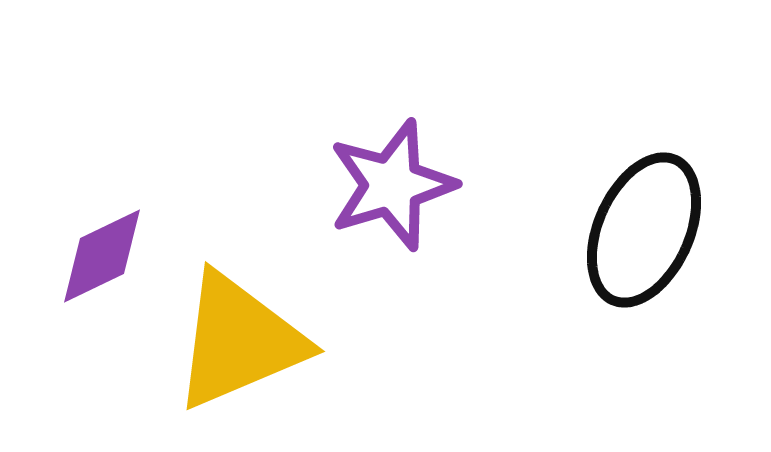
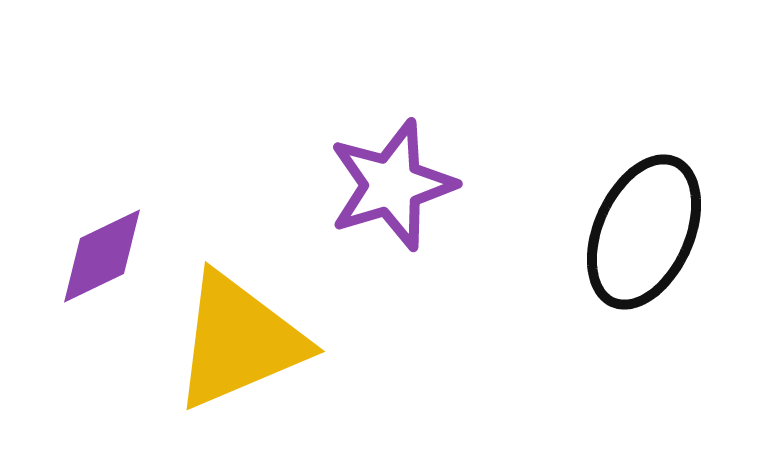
black ellipse: moved 2 px down
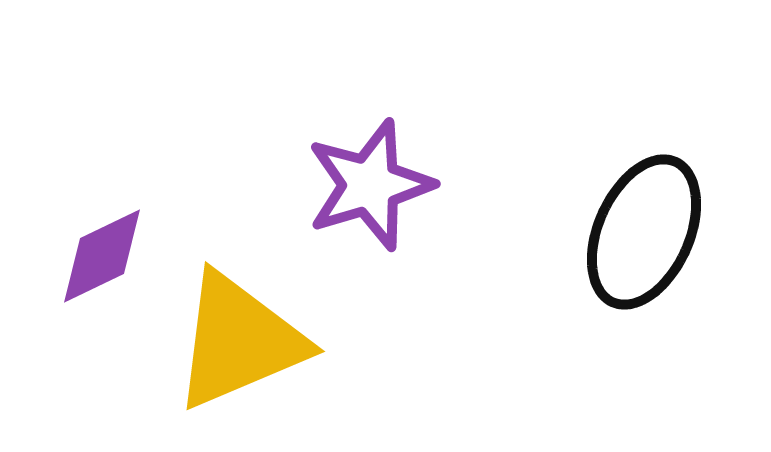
purple star: moved 22 px left
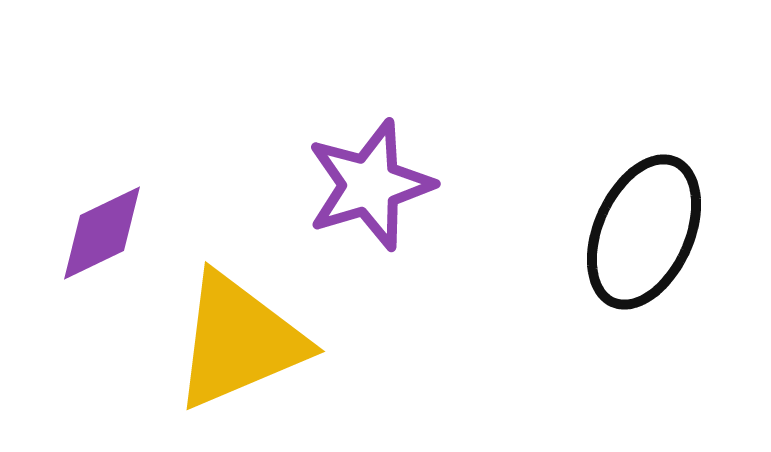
purple diamond: moved 23 px up
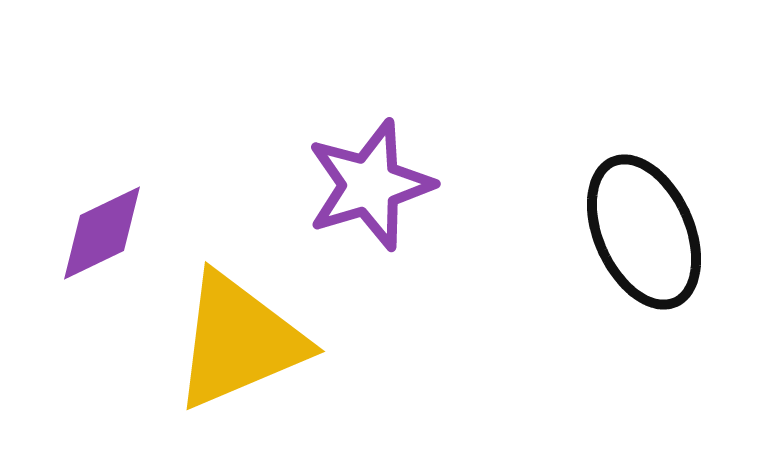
black ellipse: rotated 48 degrees counterclockwise
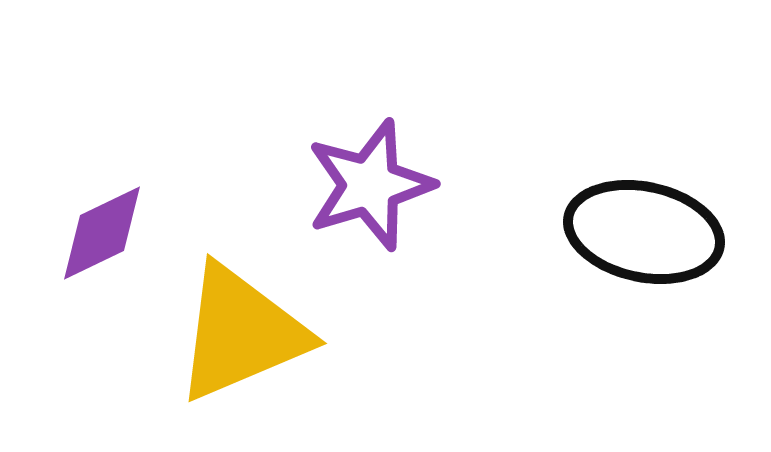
black ellipse: rotated 54 degrees counterclockwise
yellow triangle: moved 2 px right, 8 px up
